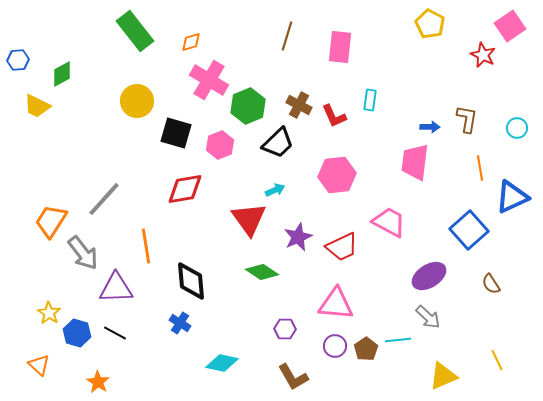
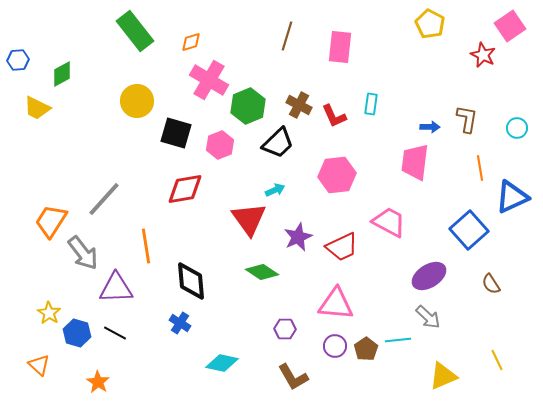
cyan rectangle at (370, 100): moved 1 px right, 4 px down
yellow trapezoid at (37, 106): moved 2 px down
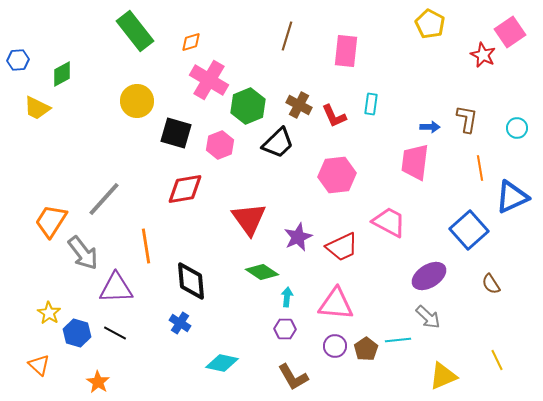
pink square at (510, 26): moved 6 px down
pink rectangle at (340, 47): moved 6 px right, 4 px down
cyan arrow at (275, 190): moved 12 px right, 107 px down; rotated 60 degrees counterclockwise
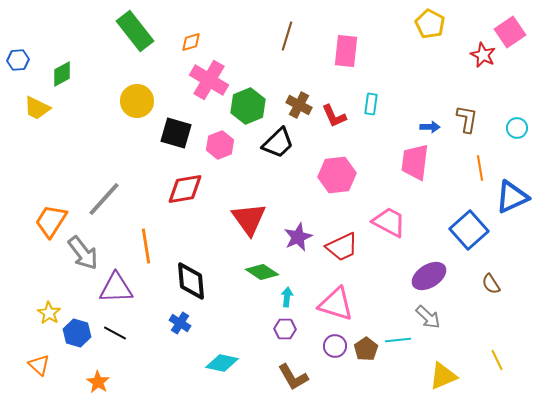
pink triangle at (336, 304): rotated 12 degrees clockwise
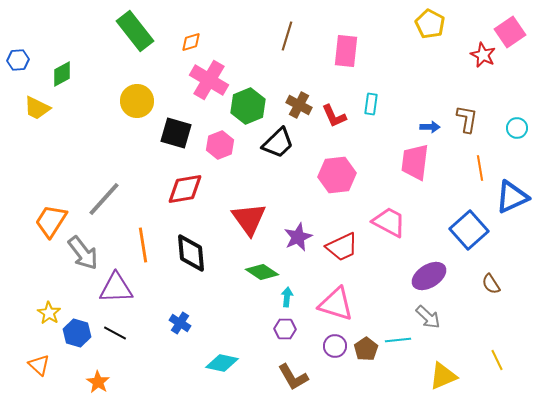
orange line at (146, 246): moved 3 px left, 1 px up
black diamond at (191, 281): moved 28 px up
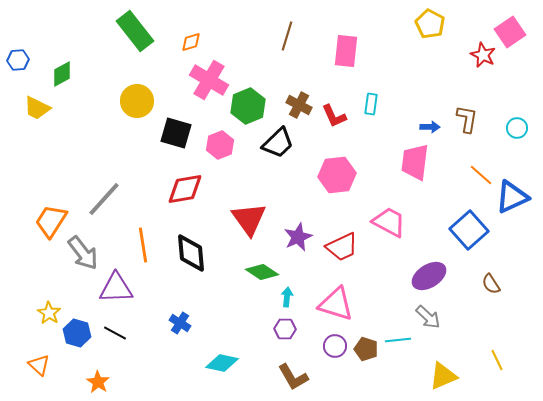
orange line at (480, 168): moved 1 px right, 7 px down; rotated 40 degrees counterclockwise
brown pentagon at (366, 349): rotated 20 degrees counterclockwise
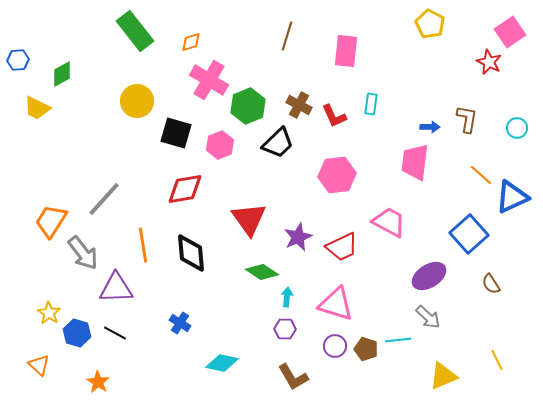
red star at (483, 55): moved 6 px right, 7 px down
blue square at (469, 230): moved 4 px down
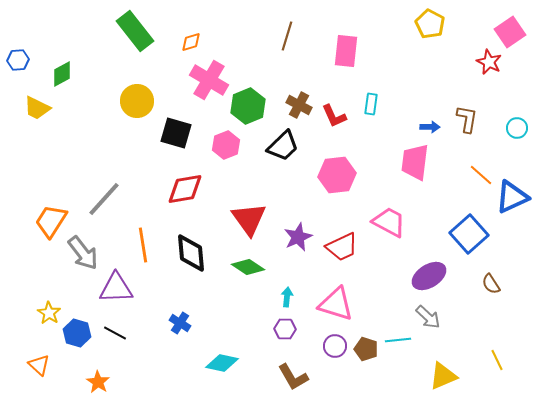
black trapezoid at (278, 143): moved 5 px right, 3 px down
pink hexagon at (220, 145): moved 6 px right
green diamond at (262, 272): moved 14 px left, 5 px up
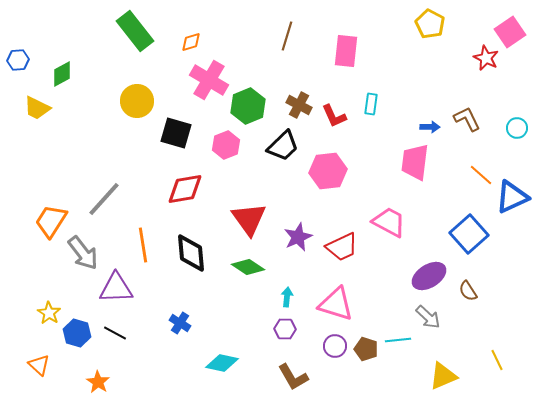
red star at (489, 62): moved 3 px left, 4 px up
brown L-shape at (467, 119): rotated 36 degrees counterclockwise
pink hexagon at (337, 175): moved 9 px left, 4 px up
brown semicircle at (491, 284): moved 23 px left, 7 px down
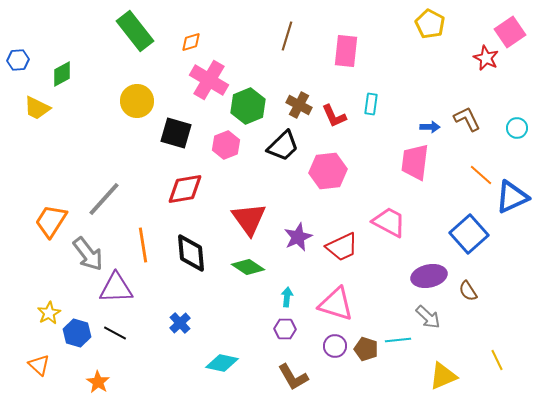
gray arrow at (83, 253): moved 5 px right, 1 px down
purple ellipse at (429, 276): rotated 20 degrees clockwise
yellow star at (49, 313): rotated 10 degrees clockwise
blue cross at (180, 323): rotated 15 degrees clockwise
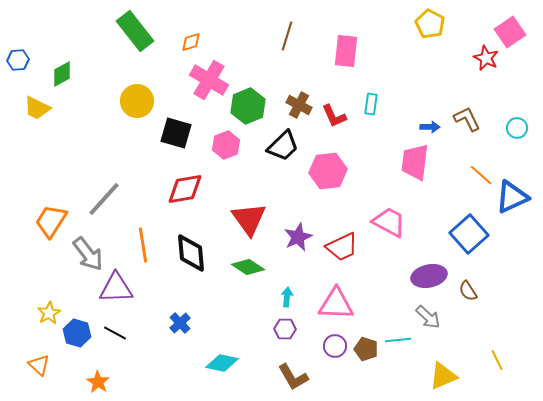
pink triangle at (336, 304): rotated 15 degrees counterclockwise
